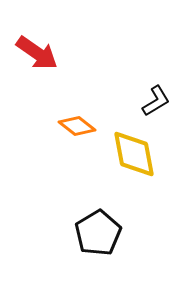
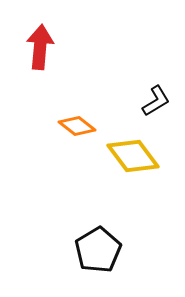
red arrow: moved 3 px right, 6 px up; rotated 120 degrees counterclockwise
yellow diamond: moved 1 px left, 2 px down; rotated 26 degrees counterclockwise
black pentagon: moved 17 px down
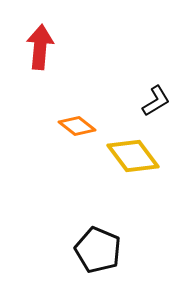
black pentagon: rotated 18 degrees counterclockwise
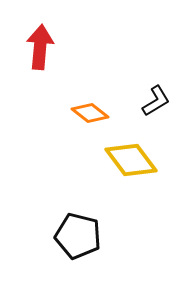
orange diamond: moved 13 px right, 13 px up
yellow diamond: moved 2 px left, 4 px down
black pentagon: moved 20 px left, 14 px up; rotated 9 degrees counterclockwise
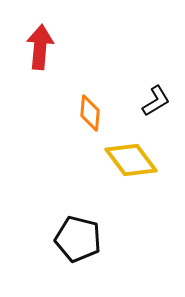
orange diamond: rotated 57 degrees clockwise
black pentagon: moved 3 px down
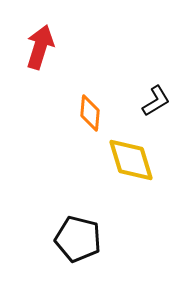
red arrow: rotated 12 degrees clockwise
yellow diamond: rotated 20 degrees clockwise
